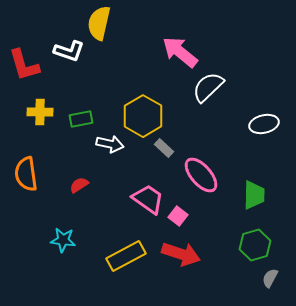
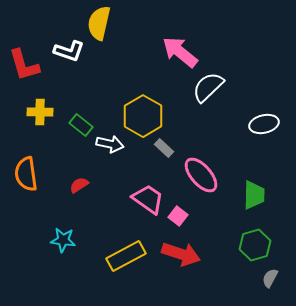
green rectangle: moved 6 px down; rotated 50 degrees clockwise
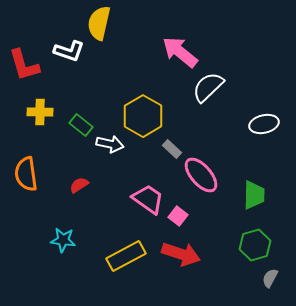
gray rectangle: moved 8 px right, 1 px down
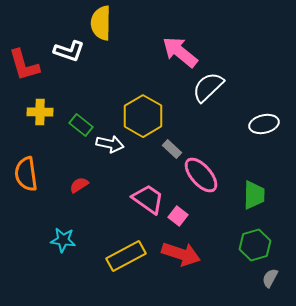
yellow semicircle: moved 2 px right; rotated 12 degrees counterclockwise
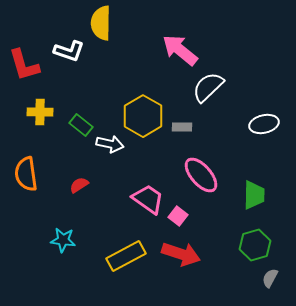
pink arrow: moved 2 px up
gray rectangle: moved 10 px right, 22 px up; rotated 42 degrees counterclockwise
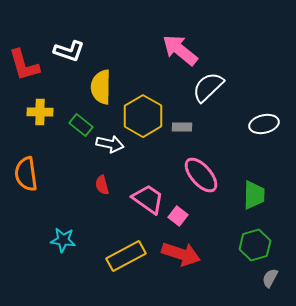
yellow semicircle: moved 64 px down
red semicircle: moved 23 px right; rotated 72 degrees counterclockwise
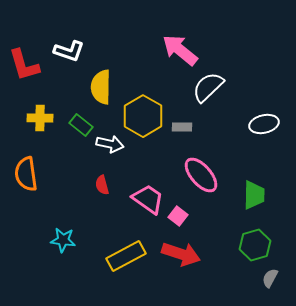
yellow cross: moved 6 px down
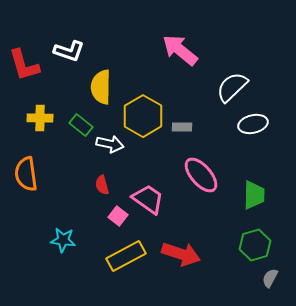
white semicircle: moved 24 px right
white ellipse: moved 11 px left
pink square: moved 60 px left
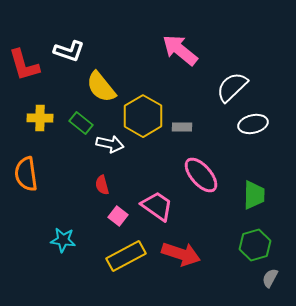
yellow semicircle: rotated 40 degrees counterclockwise
green rectangle: moved 2 px up
pink trapezoid: moved 9 px right, 7 px down
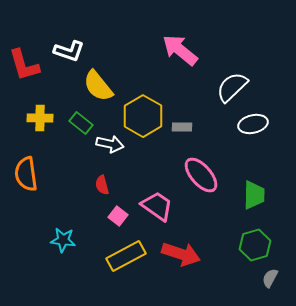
yellow semicircle: moved 3 px left, 1 px up
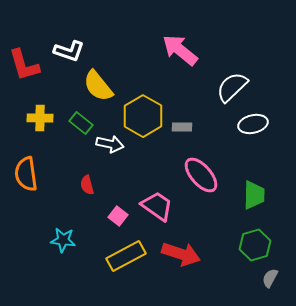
red semicircle: moved 15 px left
